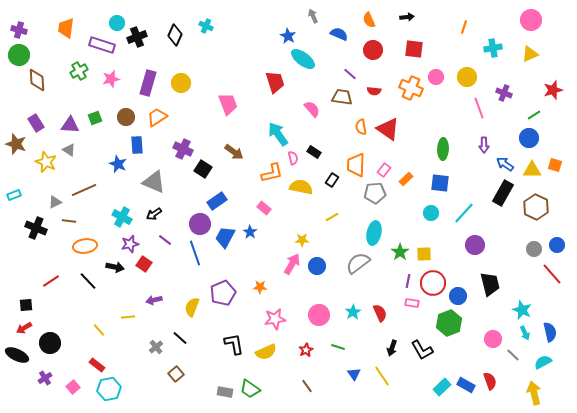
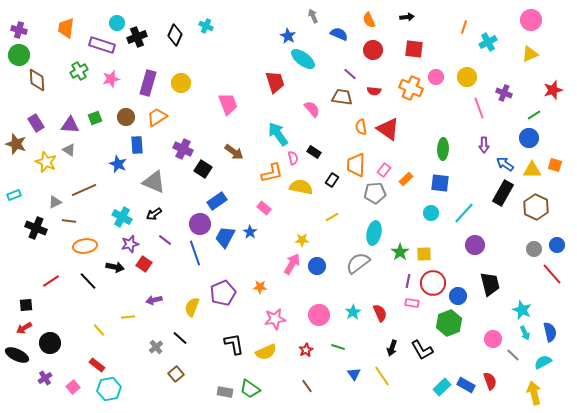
cyan cross at (493, 48): moved 5 px left, 6 px up; rotated 18 degrees counterclockwise
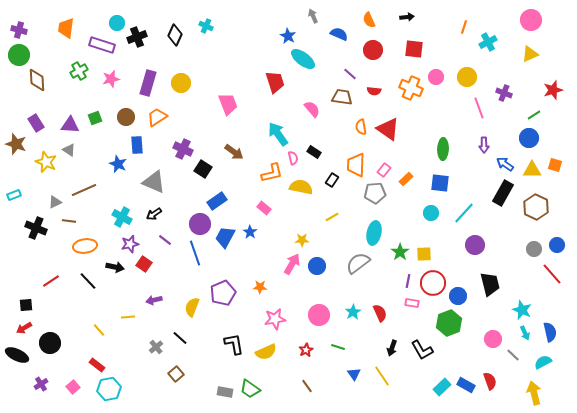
purple cross at (45, 378): moved 4 px left, 6 px down
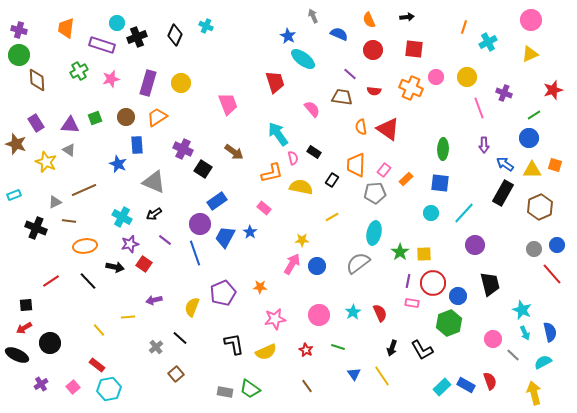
brown hexagon at (536, 207): moved 4 px right; rotated 10 degrees clockwise
red star at (306, 350): rotated 16 degrees counterclockwise
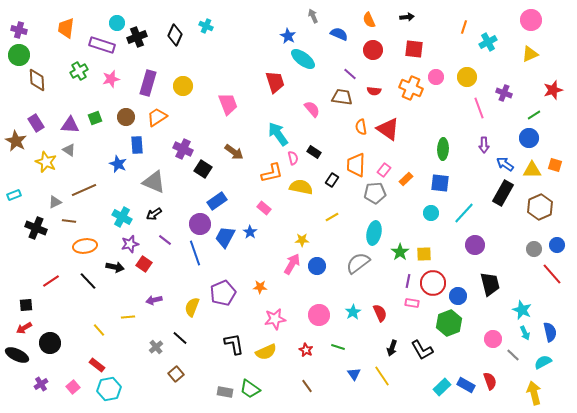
yellow circle at (181, 83): moved 2 px right, 3 px down
brown star at (16, 144): moved 3 px up; rotated 10 degrees clockwise
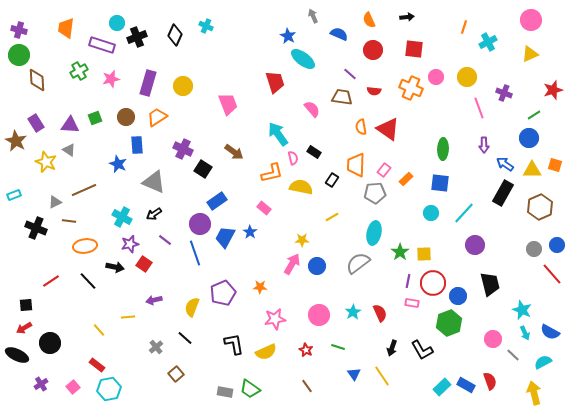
blue semicircle at (550, 332): rotated 132 degrees clockwise
black line at (180, 338): moved 5 px right
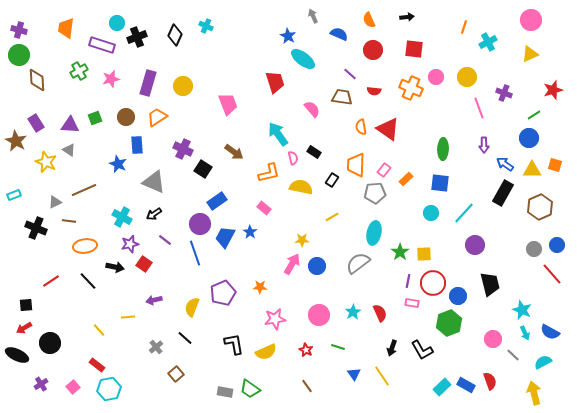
orange L-shape at (272, 173): moved 3 px left
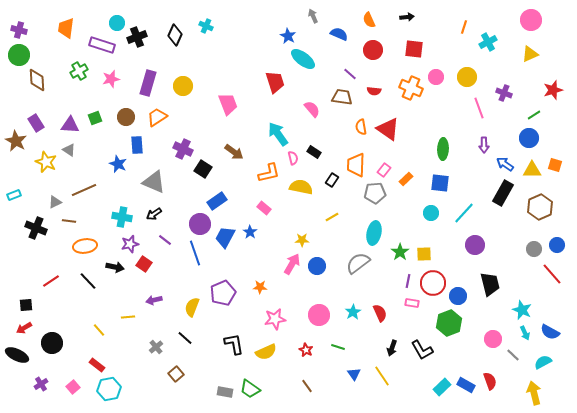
cyan cross at (122, 217): rotated 18 degrees counterclockwise
black circle at (50, 343): moved 2 px right
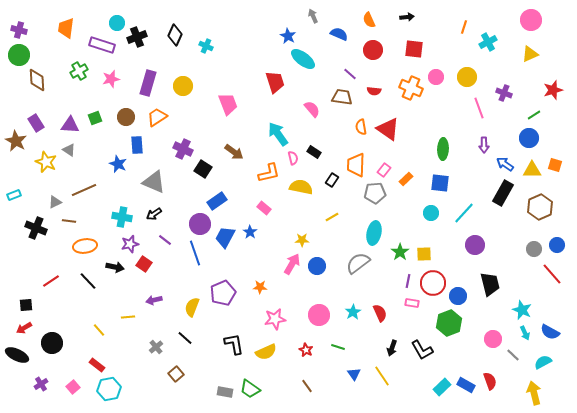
cyan cross at (206, 26): moved 20 px down
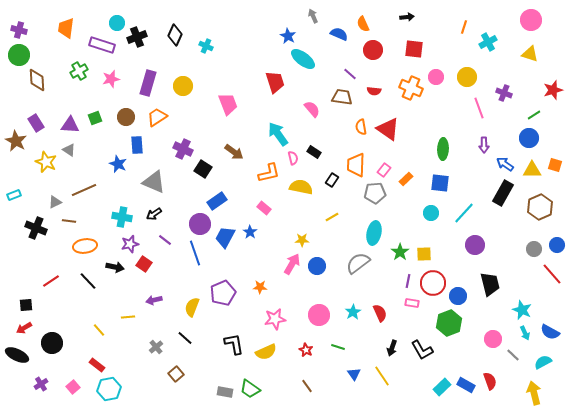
orange semicircle at (369, 20): moved 6 px left, 4 px down
yellow triangle at (530, 54): rotated 42 degrees clockwise
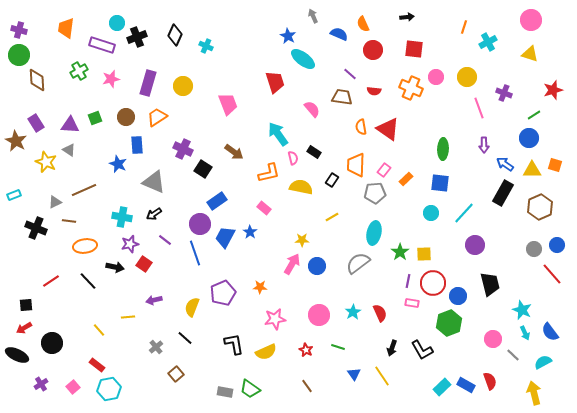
blue semicircle at (550, 332): rotated 24 degrees clockwise
